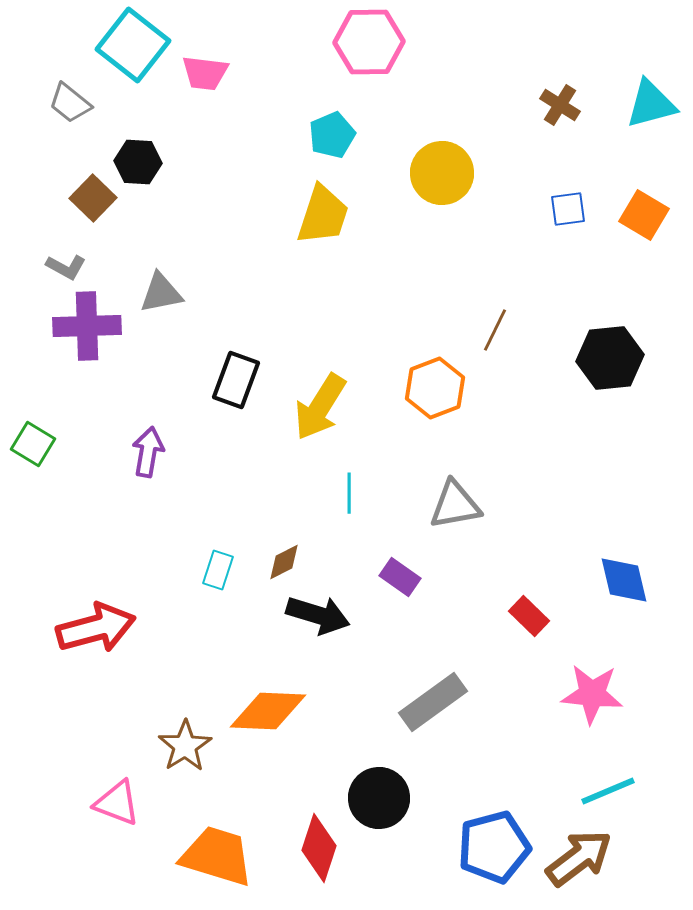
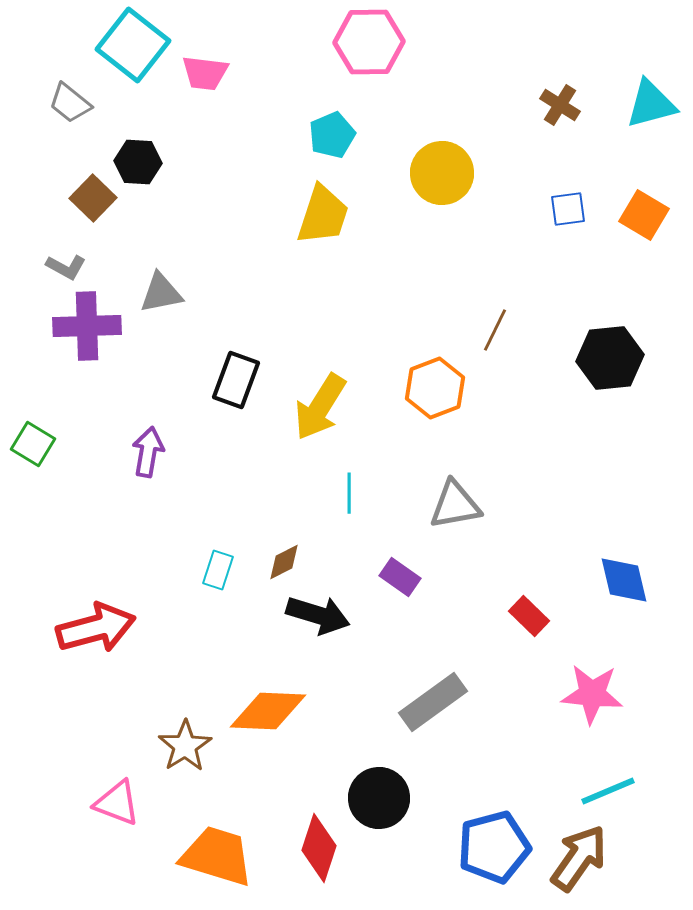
brown arrow at (579, 858): rotated 18 degrees counterclockwise
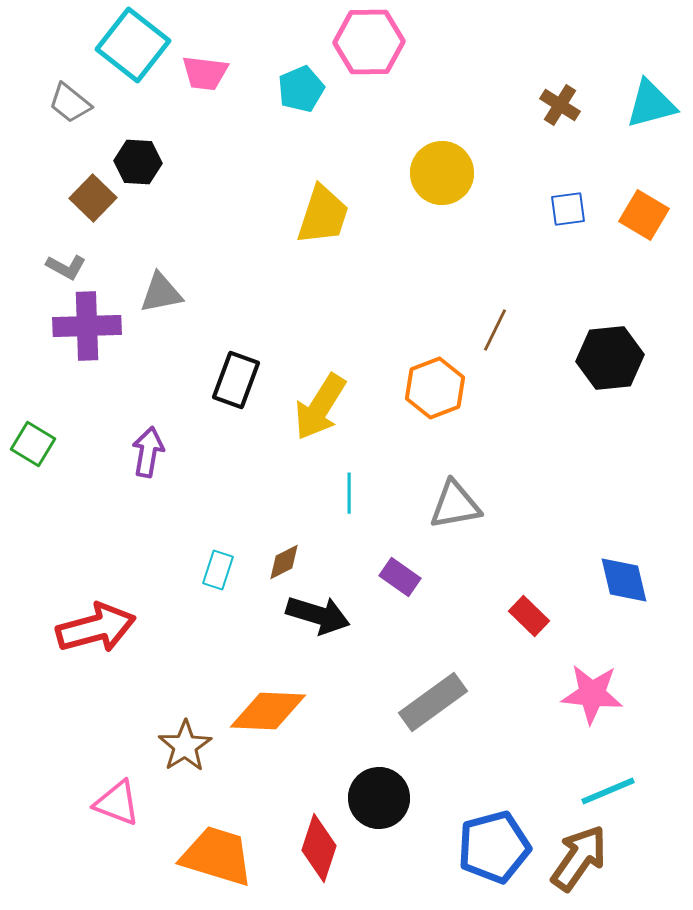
cyan pentagon at (332, 135): moved 31 px left, 46 px up
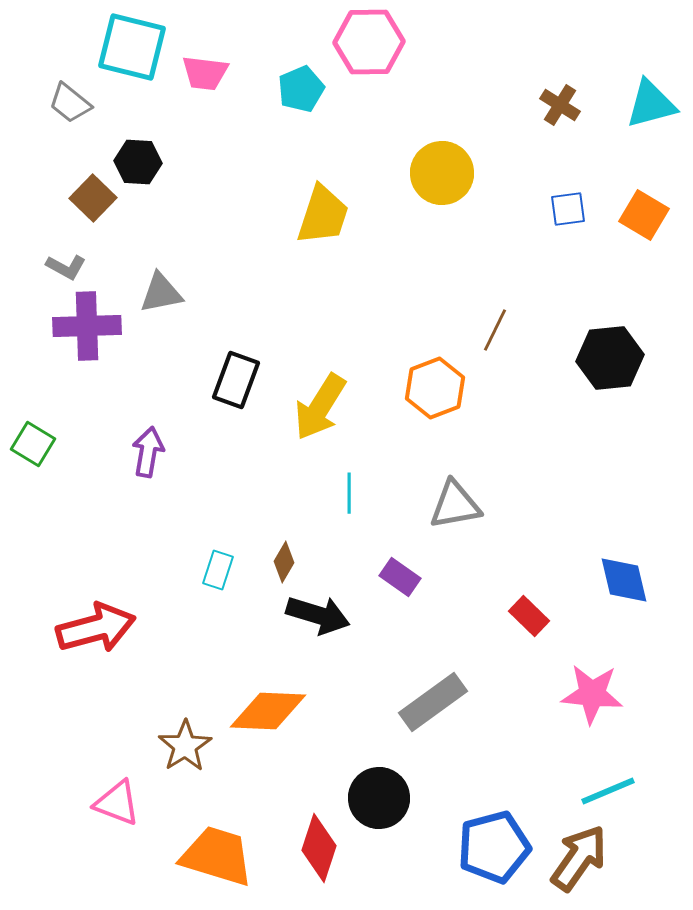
cyan square at (133, 45): moved 1 px left, 2 px down; rotated 24 degrees counterclockwise
brown diamond at (284, 562): rotated 33 degrees counterclockwise
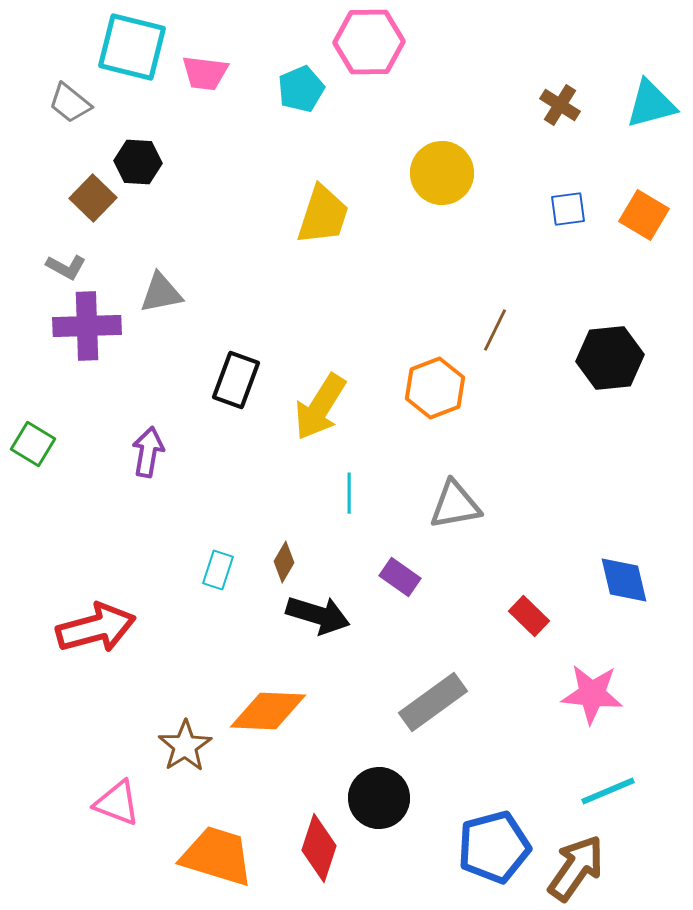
brown arrow at (579, 858): moved 3 px left, 10 px down
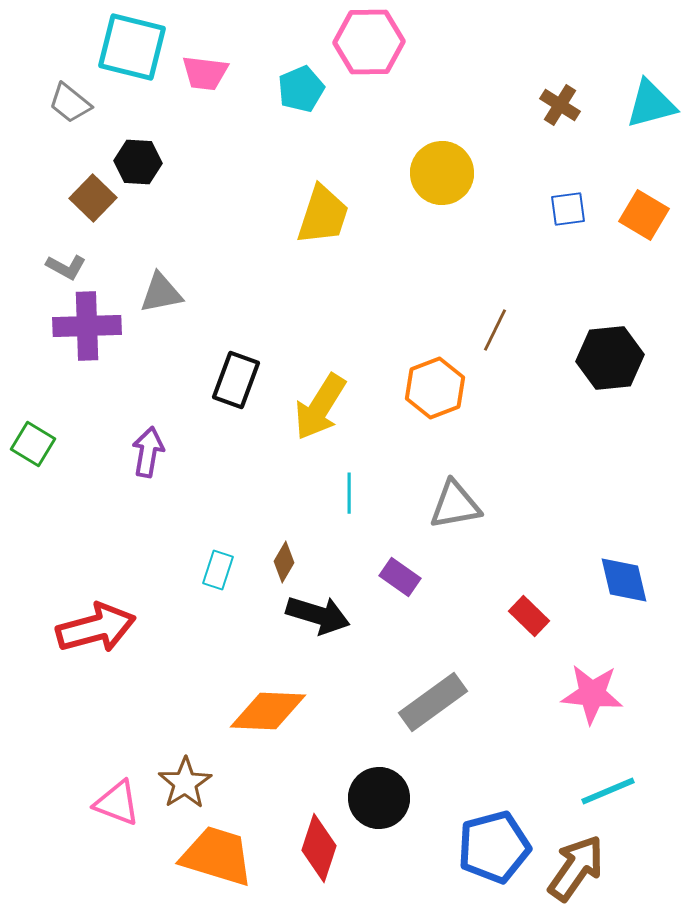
brown star at (185, 746): moved 37 px down
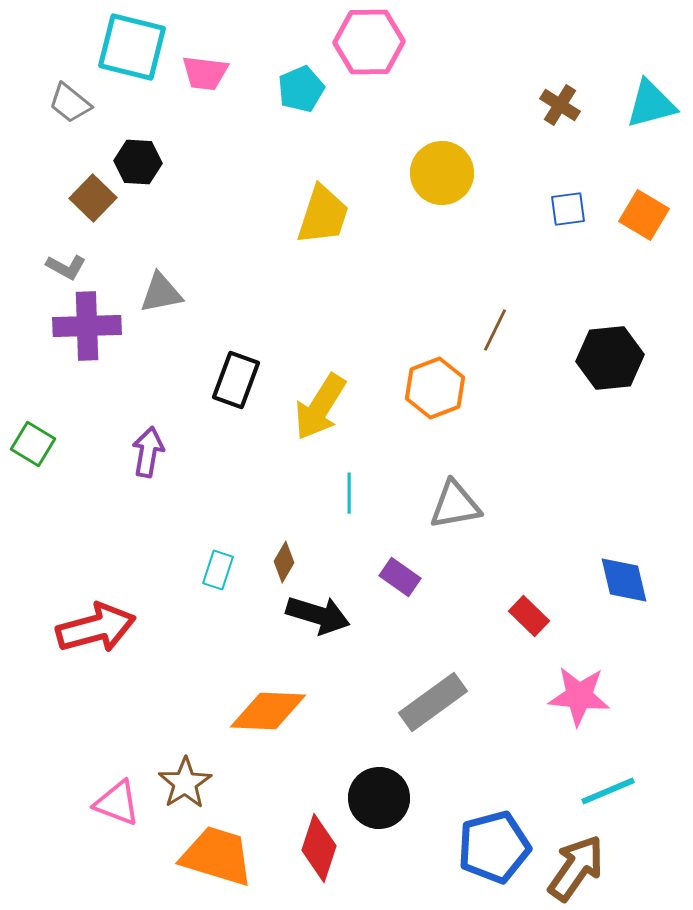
pink star at (592, 694): moved 13 px left, 2 px down
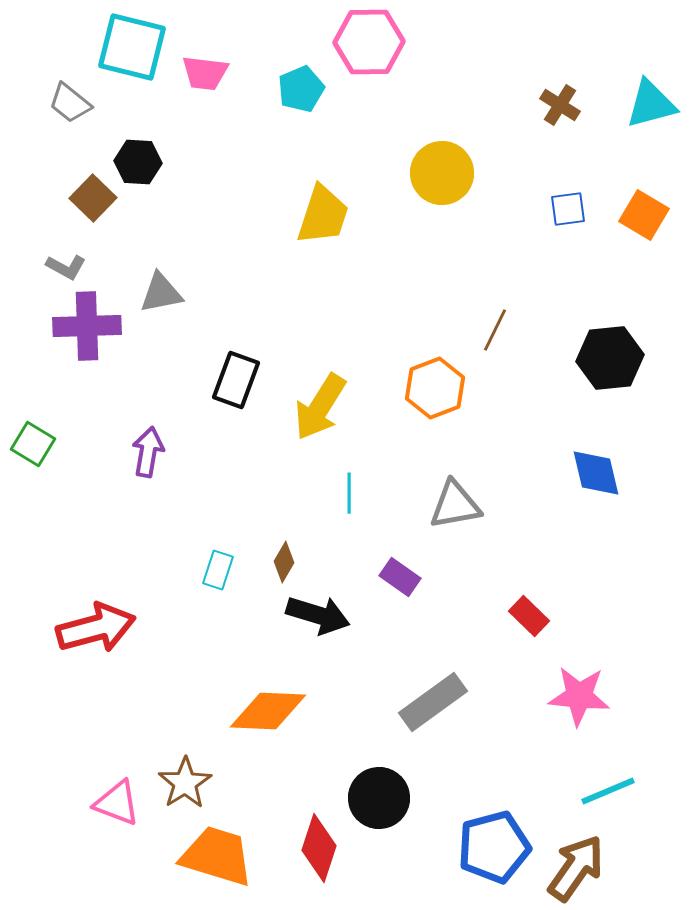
blue diamond at (624, 580): moved 28 px left, 107 px up
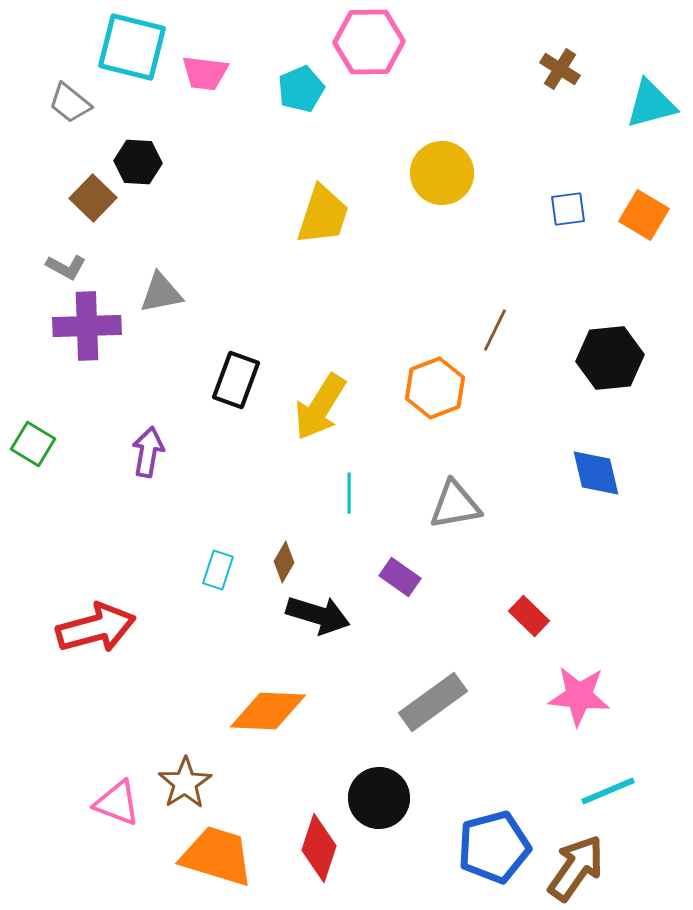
brown cross at (560, 105): moved 36 px up
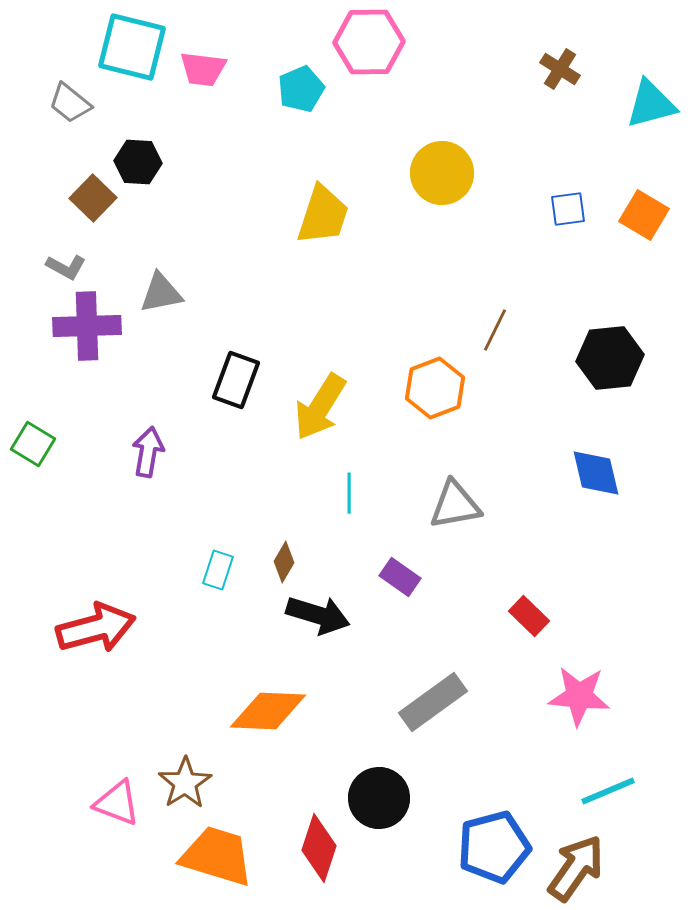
pink trapezoid at (205, 73): moved 2 px left, 4 px up
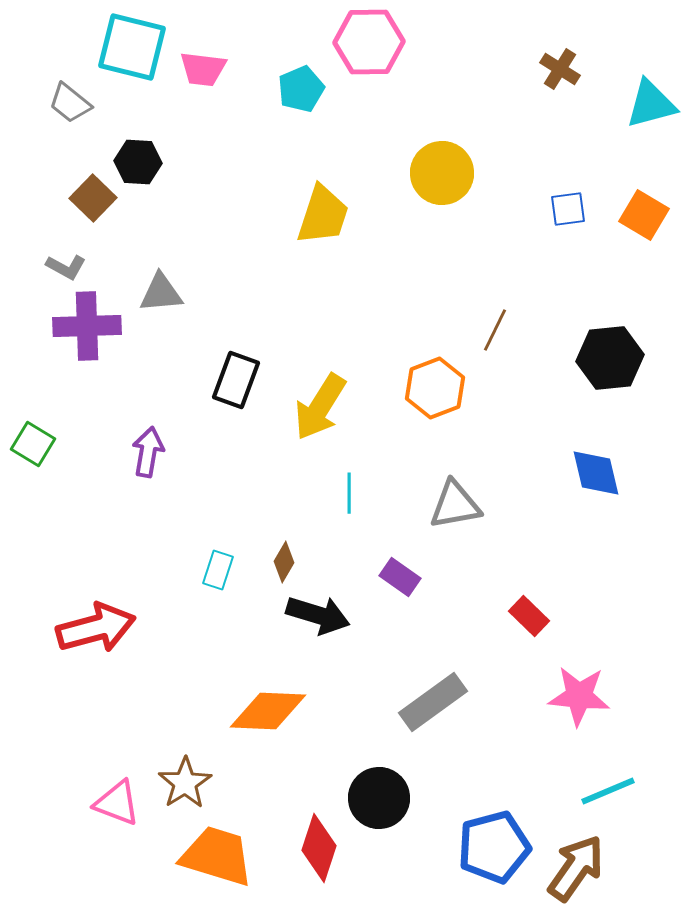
gray triangle at (161, 293): rotated 6 degrees clockwise
